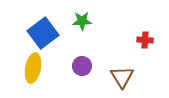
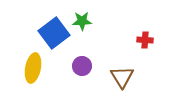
blue square: moved 11 px right
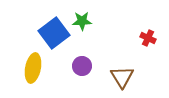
red cross: moved 3 px right, 2 px up; rotated 21 degrees clockwise
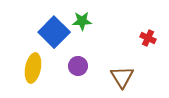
blue square: moved 1 px up; rotated 8 degrees counterclockwise
purple circle: moved 4 px left
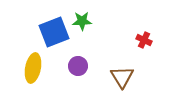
blue square: rotated 24 degrees clockwise
red cross: moved 4 px left, 2 px down
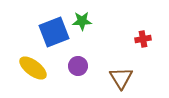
red cross: moved 1 px left, 1 px up; rotated 35 degrees counterclockwise
yellow ellipse: rotated 64 degrees counterclockwise
brown triangle: moved 1 px left, 1 px down
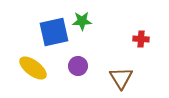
blue square: rotated 8 degrees clockwise
red cross: moved 2 px left; rotated 14 degrees clockwise
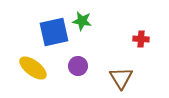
green star: rotated 12 degrees clockwise
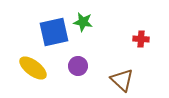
green star: moved 1 px right, 1 px down
brown triangle: moved 1 px right, 2 px down; rotated 15 degrees counterclockwise
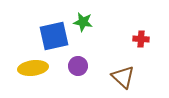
blue square: moved 4 px down
yellow ellipse: rotated 44 degrees counterclockwise
brown triangle: moved 1 px right, 3 px up
